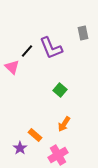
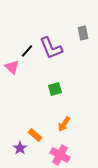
green square: moved 5 px left, 1 px up; rotated 32 degrees clockwise
pink cross: moved 2 px right; rotated 30 degrees counterclockwise
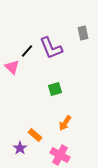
orange arrow: moved 1 px right, 1 px up
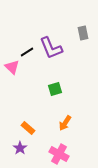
black line: moved 1 px down; rotated 16 degrees clockwise
orange rectangle: moved 7 px left, 7 px up
pink cross: moved 1 px left, 1 px up
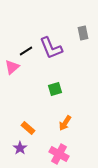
black line: moved 1 px left, 1 px up
pink triangle: rotated 35 degrees clockwise
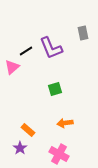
orange arrow: rotated 49 degrees clockwise
orange rectangle: moved 2 px down
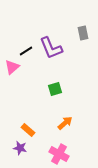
orange arrow: rotated 147 degrees clockwise
purple star: rotated 24 degrees counterclockwise
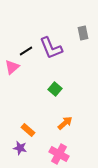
green square: rotated 32 degrees counterclockwise
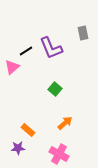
purple star: moved 2 px left; rotated 16 degrees counterclockwise
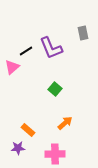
pink cross: moved 4 px left; rotated 30 degrees counterclockwise
